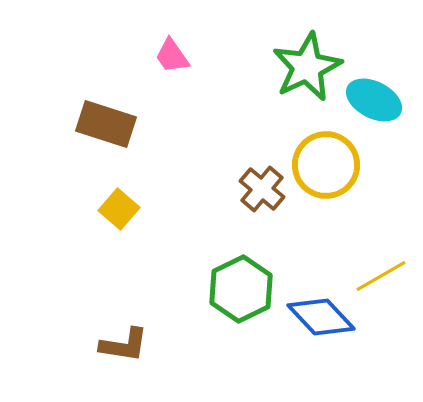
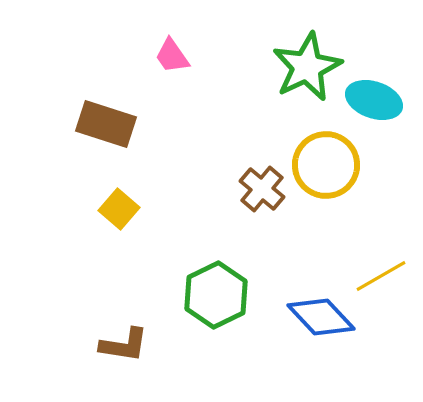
cyan ellipse: rotated 8 degrees counterclockwise
green hexagon: moved 25 px left, 6 px down
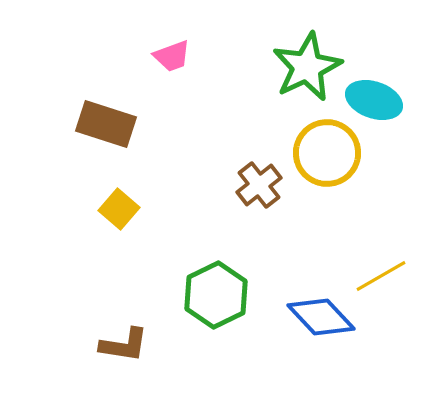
pink trapezoid: rotated 75 degrees counterclockwise
yellow circle: moved 1 px right, 12 px up
brown cross: moved 3 px left, 4 px up; rotated 12 degrees clockwise
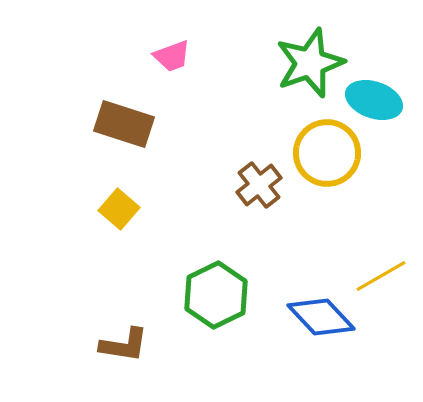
green star: moved 3 px right, 4 px up; rotated 6 degrees clockwise
brown rectangle: moved 18 px right
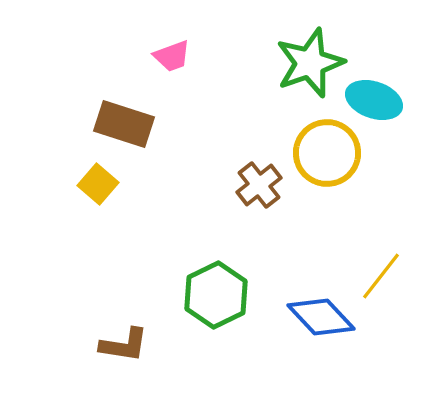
yellow square: moved 21 px left, 25 px up
yellow line: rotated 22 degrees counterclockwise
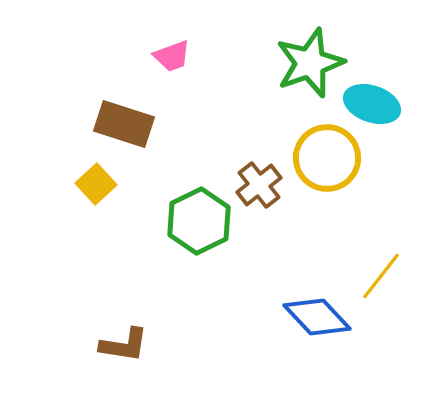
cyan ellipse: moved 2 px left, 4 px down
yellow circle: moved 5 px down
yellow square: moved 2 px left; rotated 6 degrees clockwise
green hexagon: moved 17 px left, 74 px up
blue diamond: moved 4 px left
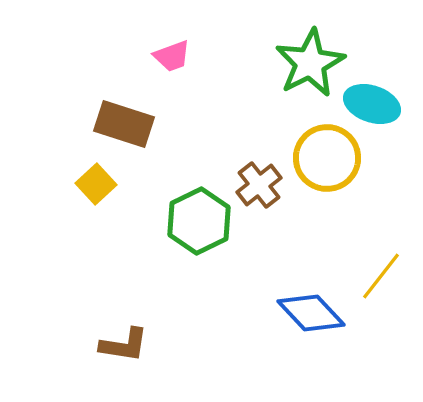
green star: rotated 8 degrees counterclockwise
blue diamond: moved 6 px left, 4 px up
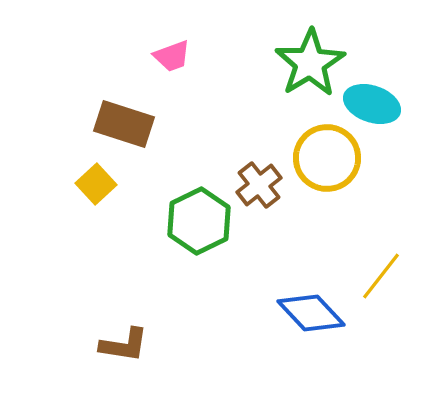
green star: rotated 4 degrees counterclockwise
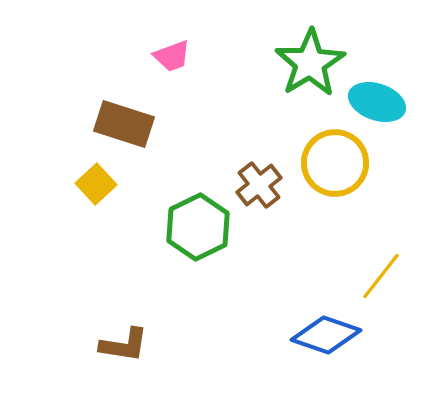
cyan ellipse: moved 5 px right, 2 px up
yellow circle: moved 8 px right, 5 px down
green hexagon: moved 1 px left, 6 px down
blue diamond: moved 15 px right, 22 px down; rotated 28 degrees counterclockwise
